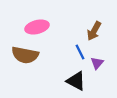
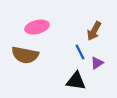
purple triangle: rotated 16 degrees clockwise
black triangle: rotated 20 degrees counterclockwise
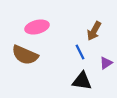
brown semicircle: rotated 12 degrees clockwise
purple triangle: moved 9 px right
black triangle: moved 6 px right
